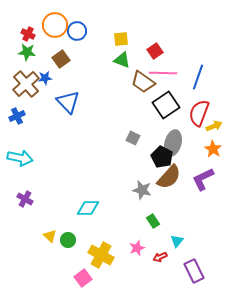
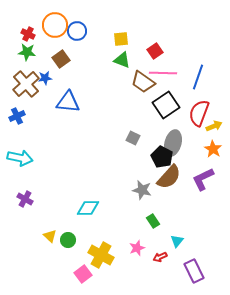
blue triangle: rotated 40 degrees counterclockwise
pink square: moved 4 px up
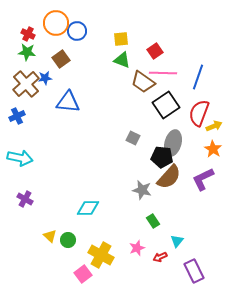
orange circle: moved 1 px right, 2 px up
black pentagon: rotated 20 degrees counterclockwise
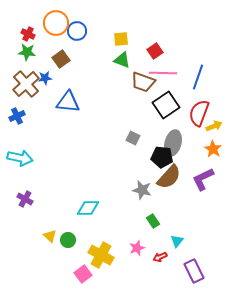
brown trapezoid: rotated 15 degrees counterclockwise
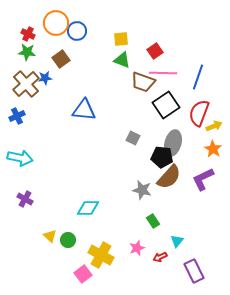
blue triangle: moved 16 px right, 8 px down
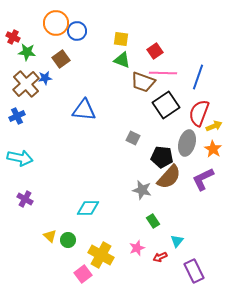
red cross: moved 15 px left, 3 px down
yellow square: rotated 14 degrees clockwise
gray ellipse: moved 14 px right
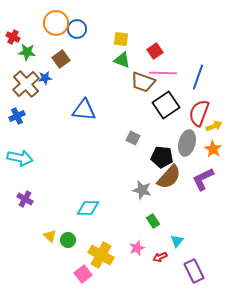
blue circle: moved 2 px up
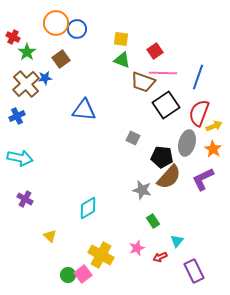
green star: rotated 30 degrees clockwise
cyan diamond: rotated 30 degrees counterclockwise
green circle: moved 35 px down
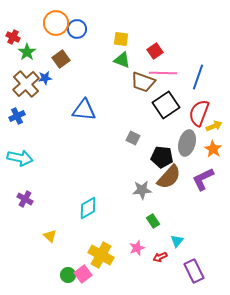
gray star: rotated 18 degrees counterclockwise
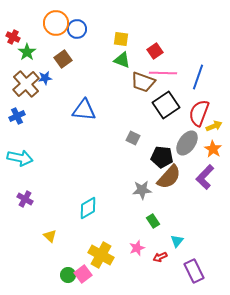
brown square: moved 2 px right
gray ellipse: rotated 20 degrees clockwise
purple L-shape: moved 2 px right, 2 px up; rotated 20 degrees counterclockwise
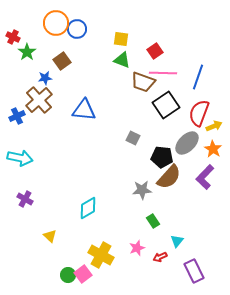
brown square: moved 1 px left, 2 px down
brown cross: moved 13 px right, 16 px down
gray ellipse: rotated 10 degrees clockwise
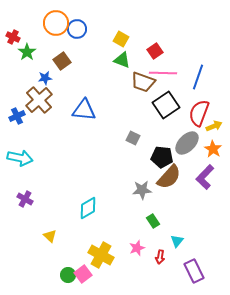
yellow square: rotated 21 degrees clockwise
red arrow: rotated 56 degrees counterclockwise
